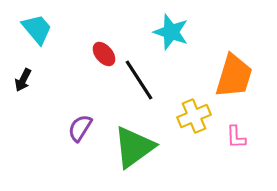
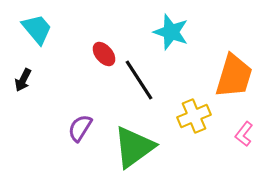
pink L-shape: moved 8 px right, 3 px up; rotated 40 degrees clockwise
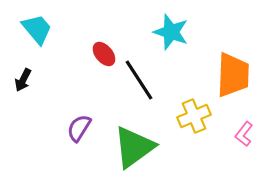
orange trapezoid: moved 1 px left, 1 px up; rotated 15 degrees counterclockwise
purple semicircle: moved 1 px left
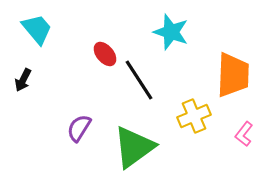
red ellipse: moved 1 px right
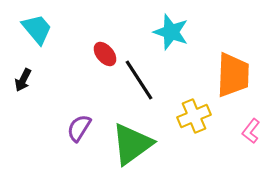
pink L-shape: moved 7 px right, 3 px up
green triangle: moved 2 px left, 3 px up
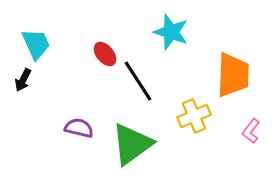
cyan trapezoid: moved 1 px left, 15 px down; rotated 16 degrees clockwise
black line: moved 1 px left, 1 px down
purple semicircle: rotated 72 degrees clockwise
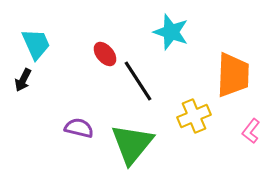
green triangle: rotated 15 degrees counterclockwise
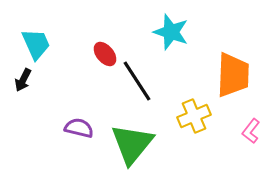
black line: moved 1 px left
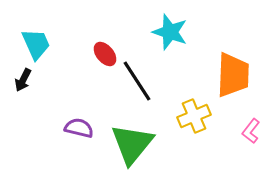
cyan star: moved 1 px left
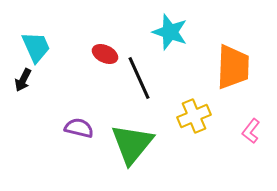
cyan trapezoid: moved 3 px down
red ellipse: rotated 25 degrees counterclockwise
orange trapezoid: moved 8 px up
black line: moved 2 px right, 3 px up; rotated 9 degrees clockwise
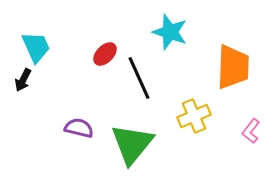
red ellipse: rotated 70 degrees counterclockwise
